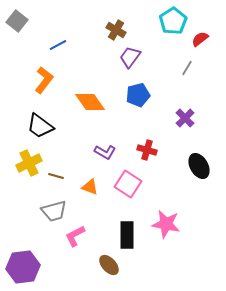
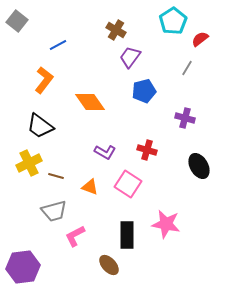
blue pentagon: moved 6 px right, 4 px up
purple cross: rotated 30 degrees counterclockwise
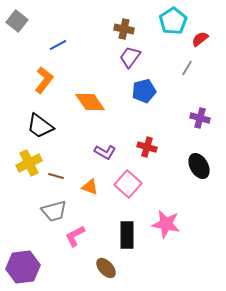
brown cross: moved 8 px right, 1 px up; rotated 18 degrees counterclockwise
purple cross: moved 15 px right
red cross: moved 3 px up
pink square: rotated 8 degrees clockwise
brown ellipse: moved 3 px left, 3 px down
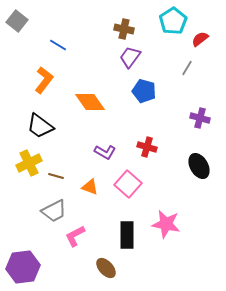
blue line: rotated 60 degrees clockwise
blue pentagon: rotated 30 degrees clockwise
gray trapezoid: rotated 12 degrees counterclockwise
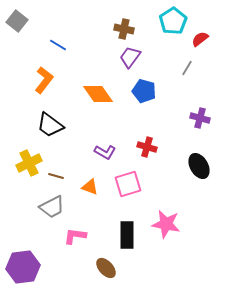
orange diamond: moved 8 px right, 8 px up
black trapezoid: moved 10 px right, 1 px up
pink square: rotated 32 degrees clockwise
gray trapezoid: moved 2 px left, 4 px up
pink L-shape: rotated 35 degrees clockwise
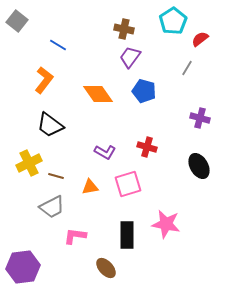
orange triangle: rotated 30 degrees counterclockwise
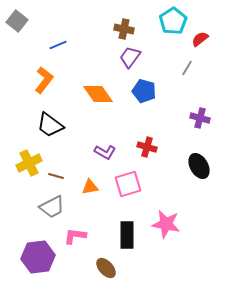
blue line: rotated 54 degrees counterclockwise
purple hexagon: moved 15 px right, 10 px up
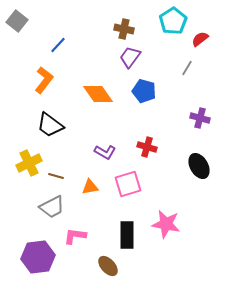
blue line: rotated 24 degrees counterclockwise
brown ellipse: moved 2 px right, 2 px up
